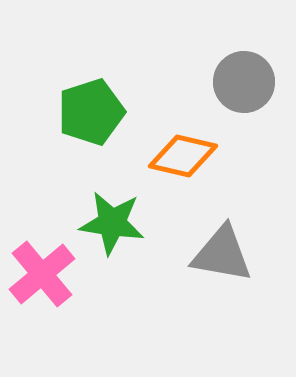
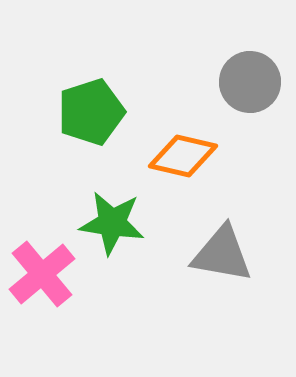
gray circle: moved 6 px right
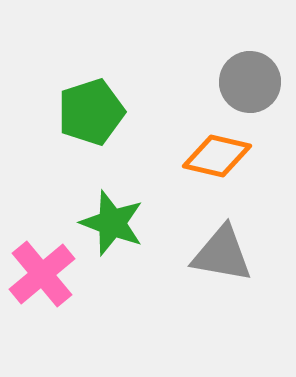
orange diamond: moved 34 px right
green star: rotated 12 degrees clockwise
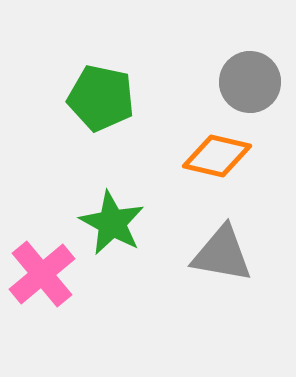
green pentagon: moved 10 px right, 14 px up; rotated 30 degrees clockwise
green star: rotated 8 degrees clockwise
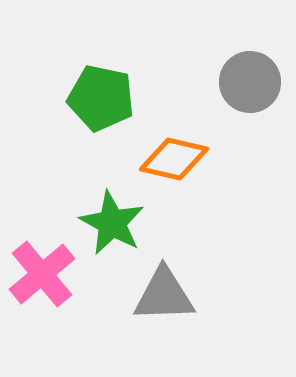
orange diamond: moved 43 px left, 3 px down
gray triangle: moved 58 px left, 41 px down; rotated 12 degrees counterclockwise
